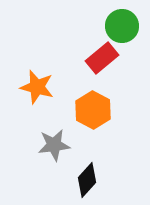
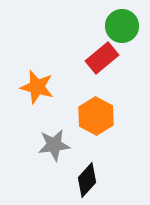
orange hexagon: moved 3 px right, 6 px down
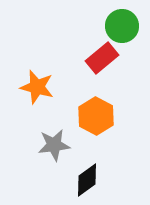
black diamond: rotated 12 degrees clockwise
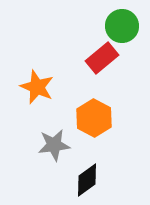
orange star: rotated 8 degrees clockwise
orange hexagon: moved 2 px left, 2 px down
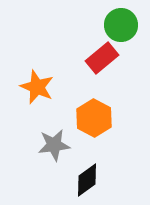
green circle: moved 1 px left, 1 px up
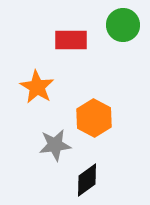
green circle: moved 2 px right
red rectangle: moved 31 px left, 18 px up; rotated 40 degrees clockwise
orange star: rotated 8 degrees clockwise
gray star: moved 1 px right
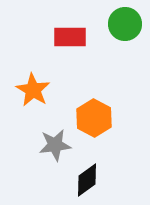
green circle: moved 2 px right, 1 px up
red rectangle: moved 1 px left, 3 px up
orange star: moved 4 px left, 3 px down
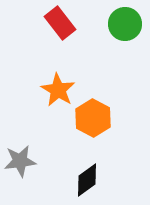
red rectangle: moved 10 px left, 14 px up; rotated 52 degrees clockwise
orange star: moved 25 px right
orange hexagon: moved 1 px left
gray star: moved 35 px left, 16 px down
